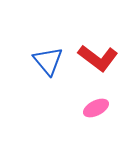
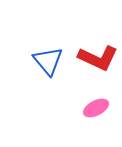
red L-shape: rotated 12 degrees counterclockwise
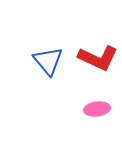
pink ellipse: moved 1 px right, 1 px down; rotated 20 degrees clockwise
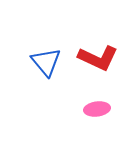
blue triangle: moved 2 px left, 1 px down
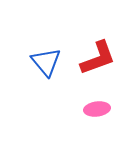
red L-shape: rotated 45 degrees counterclockwise
